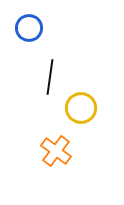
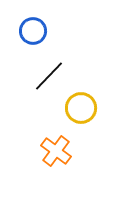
blue circle: moved 4 px right, 3 px down
black line: moved 1 px left, 1 px up; rotated 36 degrees clockwise
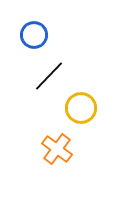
blue circle: moved 1 px right, 4 px down
orange cross: moved 1 px right, 2 px up
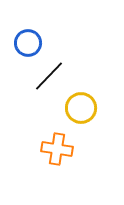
blue circle: moved 6 px left, 8 px down
orange cross: rotated 28 degrees counterclockwise
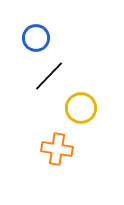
blue circle: moved 8 px right, 5 px up
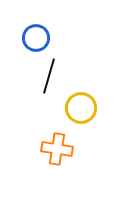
black line: rotated 28 degrees counterclockwise
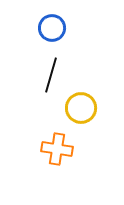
blue circle: moved 16 px right, 10 px up
black line: moved 2 px right, 1 px up
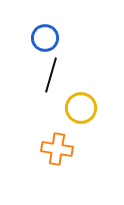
blue circle: moved 7 px left, 10 px down
